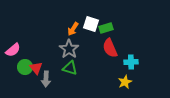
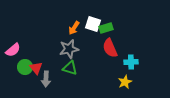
white square: moved 2 px right
orange arrow: moved 1 px right, 1 px up
gray star: rotated 24 degrees clockwise
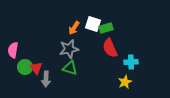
pink semicircle: rotated 140 degrees clockwise
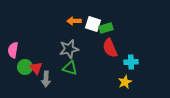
orange arrow: moved 7 px up; rotated 56 degrees clockwise
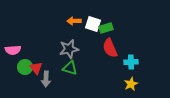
pink semicircle: rotated 105 degrees counterclockwise
yellow star: moved 6 px right, 2 px down
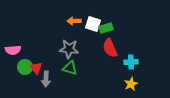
gray star: rotated 18 degrees clockwise
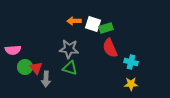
cyan cross: rotated 16 degrees clockwise
yellow star: rotated 24 degrees clockwise
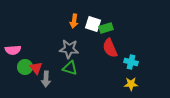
orange arrow: rotated 80 degrees counterclockwise
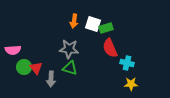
cyan cross: moved 4 px left, 1 px down
green circle: moved 1 px left
gray arrow: moved 5 px right
